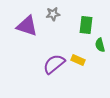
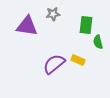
purple triangle: rotated 10 degrees counterclockwise
green semicircle: moved 2 px left, 3 px up
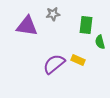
green semicircle: moved 2 px right
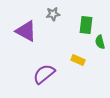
purple triangle: moved 1 px left, 5 px down; rotated 20 degrees clockwise
purple semicircle: moved 10 px left, 10 px down
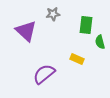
purple triangle: rotated 15 degrees clockwise
yellow rectangle: moved 1 px left, 1 px up
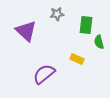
gray star: moved 4 px right
green semicircle: moved 1 px left
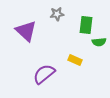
green semicircle: rotated 80 degrees counterclockwise
yellow rectangle: moved 2 px left, 1 px down
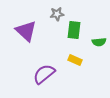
green rectangle: moved 12 px left, 5 px down
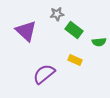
green rectangle: rotated 60 degrees counterclockwise
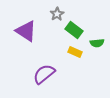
gray star: rotated 24 degrees counterclockwise
purple triangle: rotated 10 degrees counterclockwise
green semicircle: moved 2 px left, 1 px down
yellow rectangle: moved 8 px up
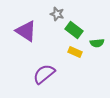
gray star: rotated 24 degrees counterclockwise
